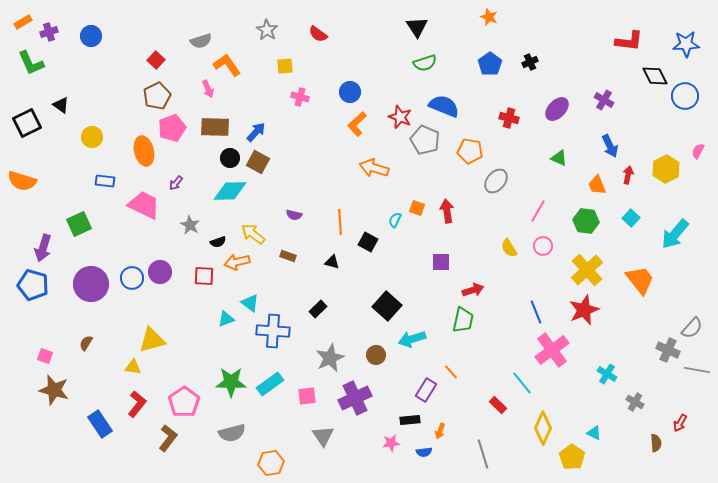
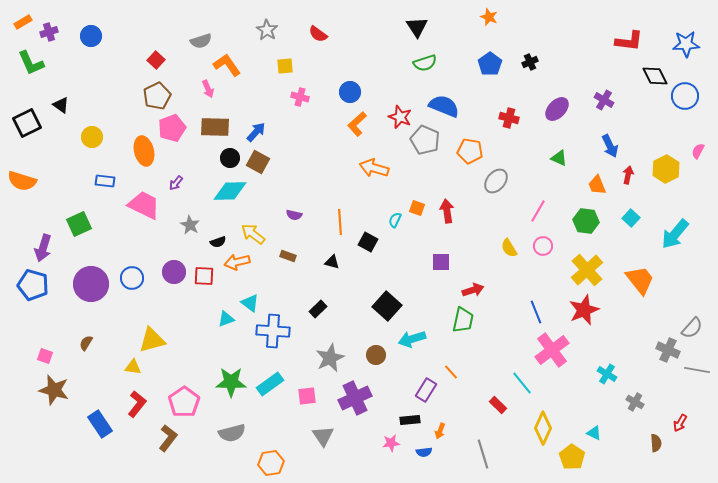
purple circle at (160, 272): moved 14 px right
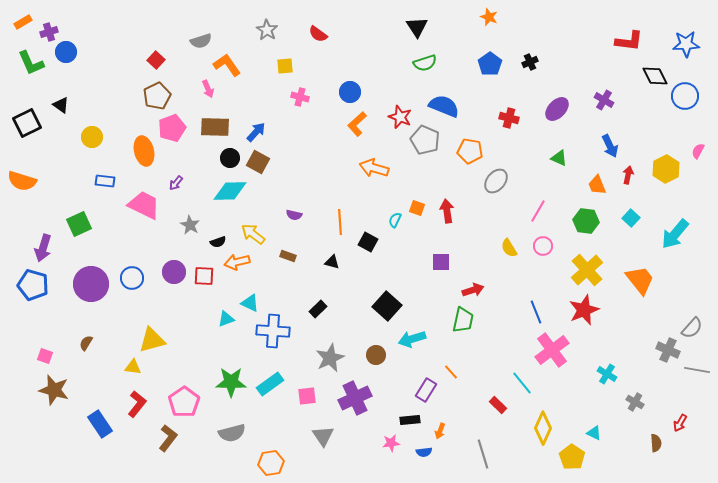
blue circle at (91, 36): moved 25 px left, 16 px down
cyan triangle at (250, 303): rotated 12 degrees counterclockwise
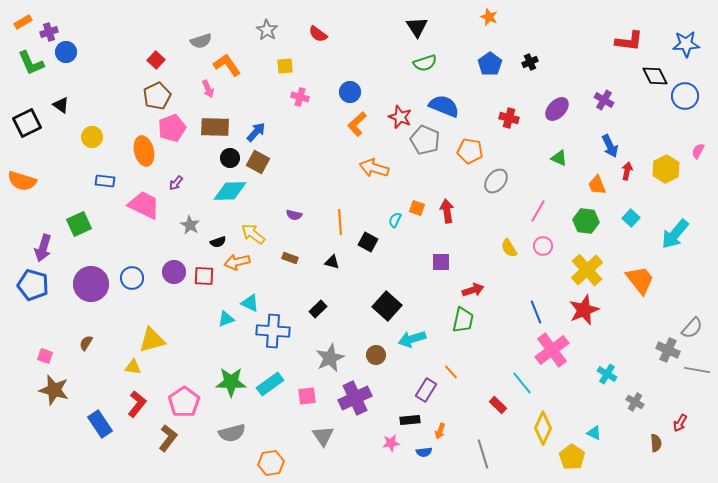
red arrow at (628, 175): moved 1 px left, 4 px up
brown rectangle at (288, 256): moved 2 px right, 2 px down
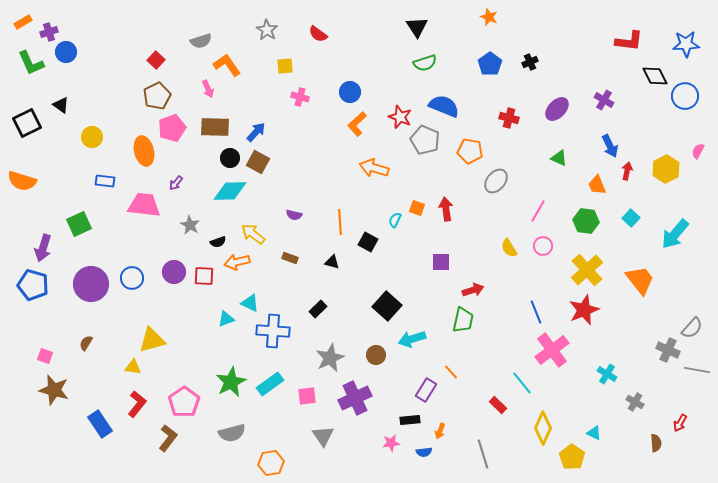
pink trapezoid at (144, 205): rotated 20 degrees counterclockwise
red arrow at (447, 211): moved 1 px left, 2 px up
green star at (231, 382): rotated 28 degrees counterclockwise
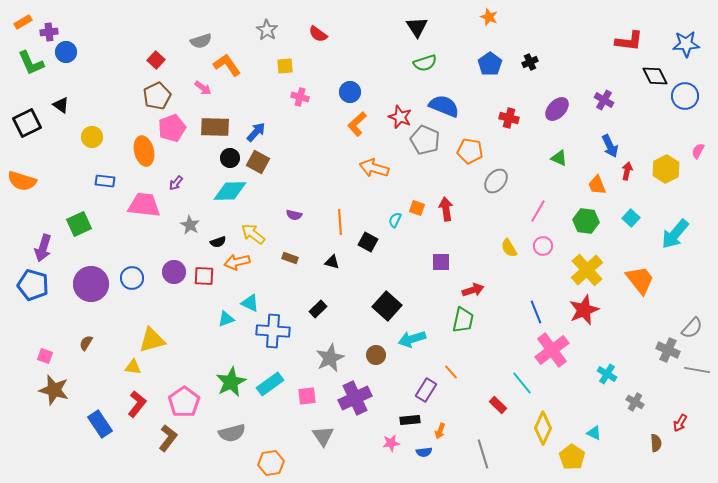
purple cross at (49, 32): rotated 12 degrees clockwise
pink arrow at (208, 89): moved 5 px left, 1 px up; rotated 30 degrees counterclockwise
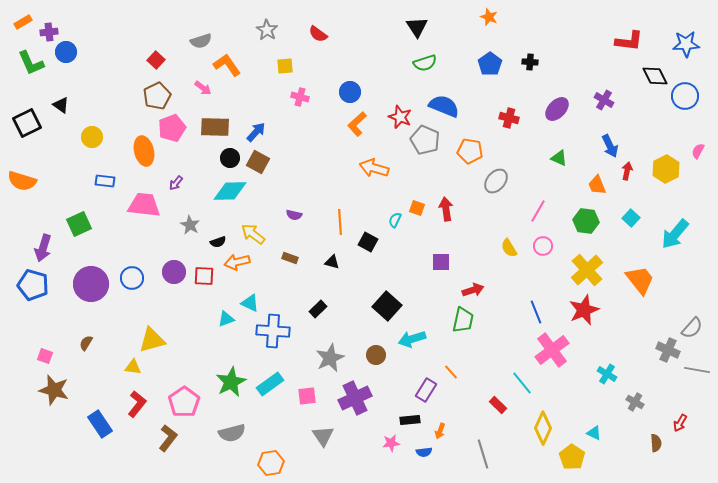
black cross at (530, 62): rotated 28 degrees clockwise
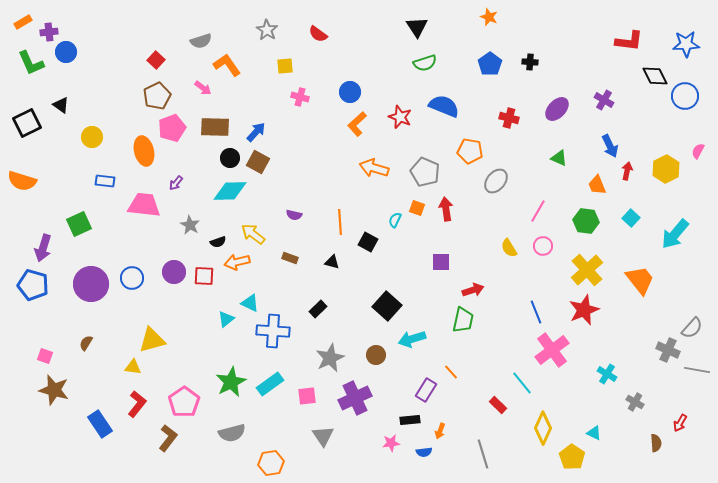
gray pentagon at (425, 140): moved 32 px down
cyan triangle at (226, 319): rotated 18 degrees counterclockwise
